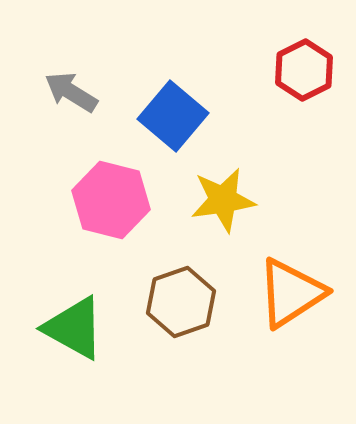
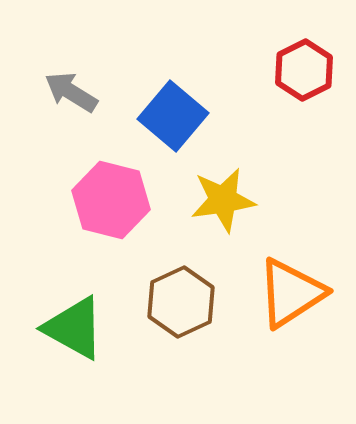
brown hexagon: rotated 6 degrees counterclockwise
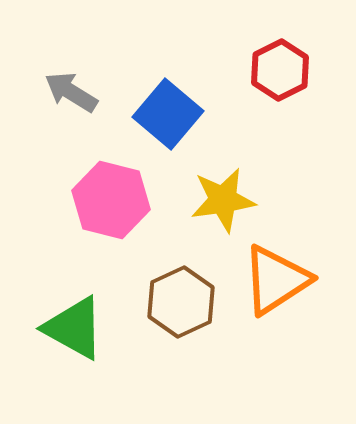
red hexagon: moved 24 px left
blue square: moved 5 px left, 2 px up
orange triangle: moved 15 px left, 13 px up
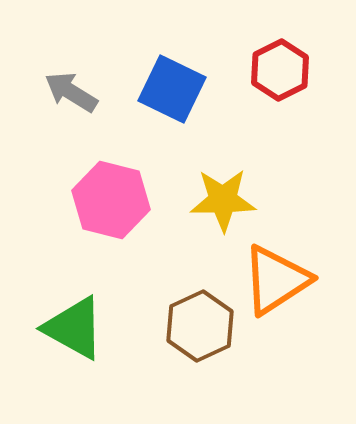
blue square: moved 4 px right, 25 px up; rotated 14 degrees counterclockwise
yellow star: rotated 8 degrees clockwise
brown hexagon: moved 19 px right, 24 px down
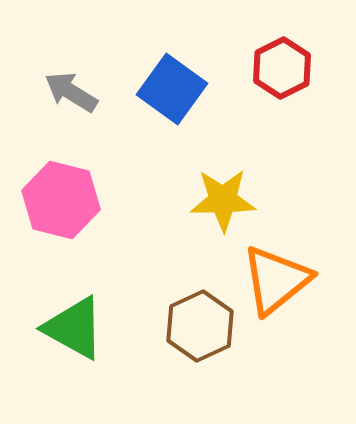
red hexagon: moved 2 px right, 2 px up
blue square: rotated 10 degrees clockwise
pink hexagon: moved 50 px left
orange triangle: rotated 6 degrees counterclockwise
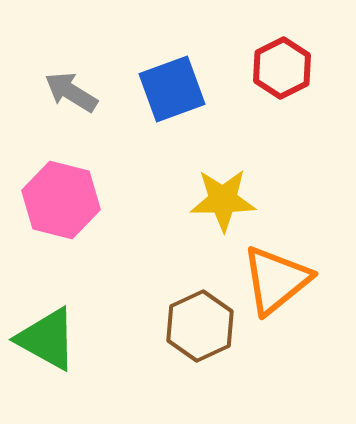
blue square: rotated 34 degrees clockwise
green triangle: moved 27 px left, 11 px down
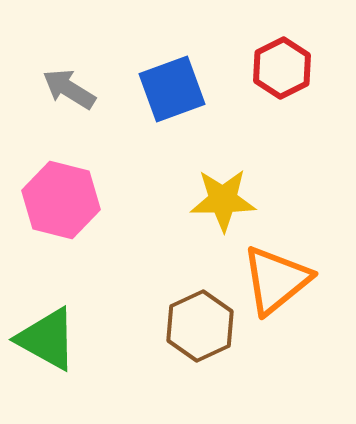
gray arrow: moved 2 px left, 3 px up
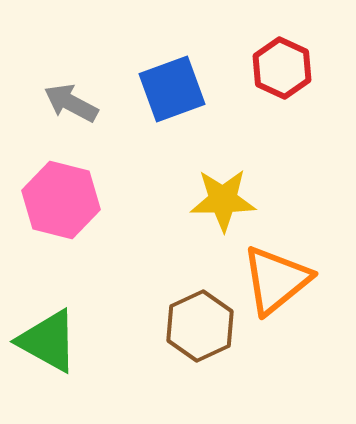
red hexagon: rotated 8 degrees counterclockwise
gray arrow: moved 2 px right, 14 px down; rotated 4 degrees counterclockwise
green triangle: moved 1 px right, 2 px down
